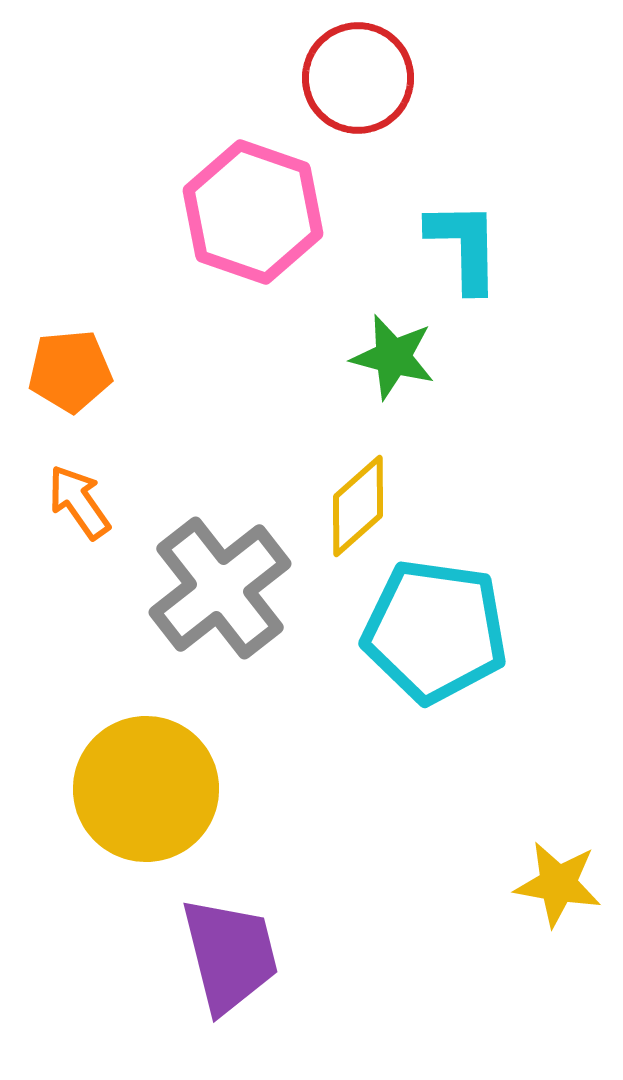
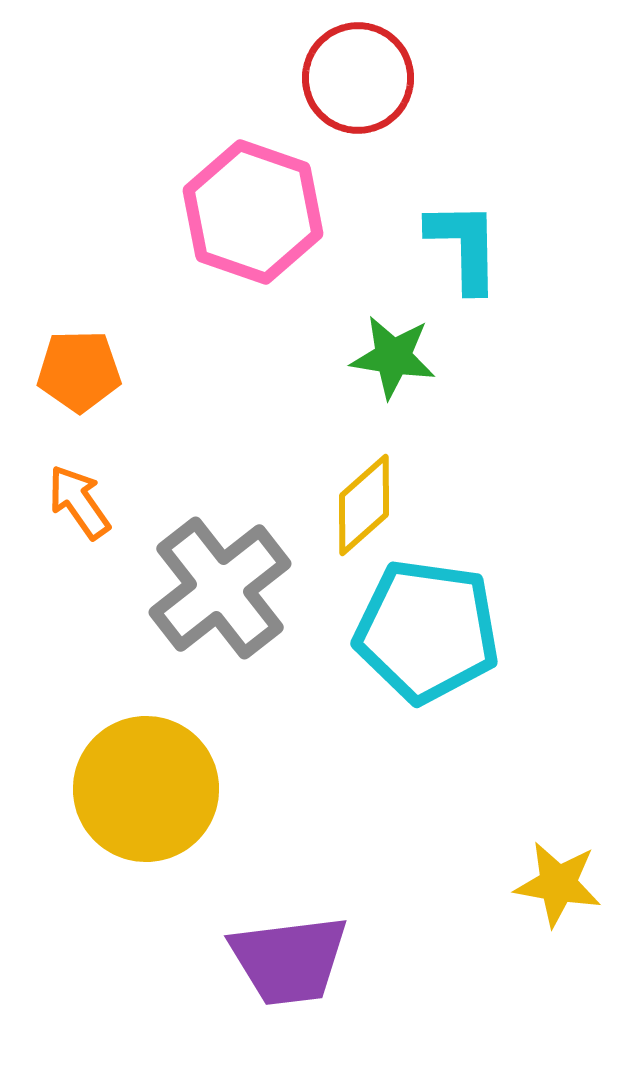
green star: rotated 6 degrees counterclockwise
orange pentagon: moved 9 px right; rotated 4 degrees clockwise
yellow diamond: moved 6 px right, 1 px up
cyan pentagon: moved 8 px left
purple trapezoid: moved 59 px right, 5 px down; rotated 97 degrees clockwise
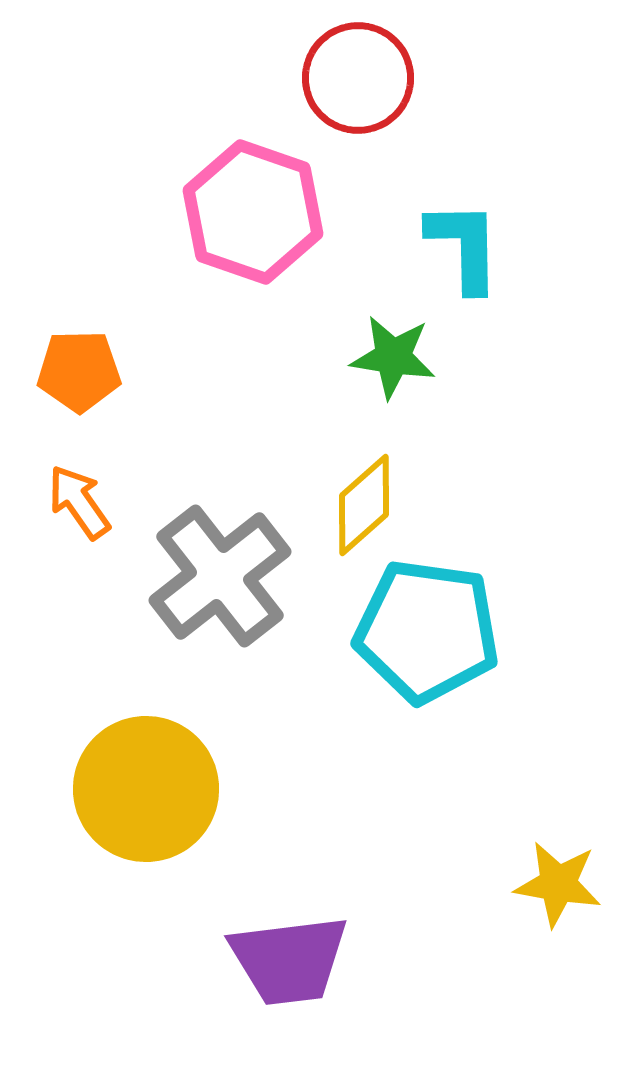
gray cross: moved 12 px up
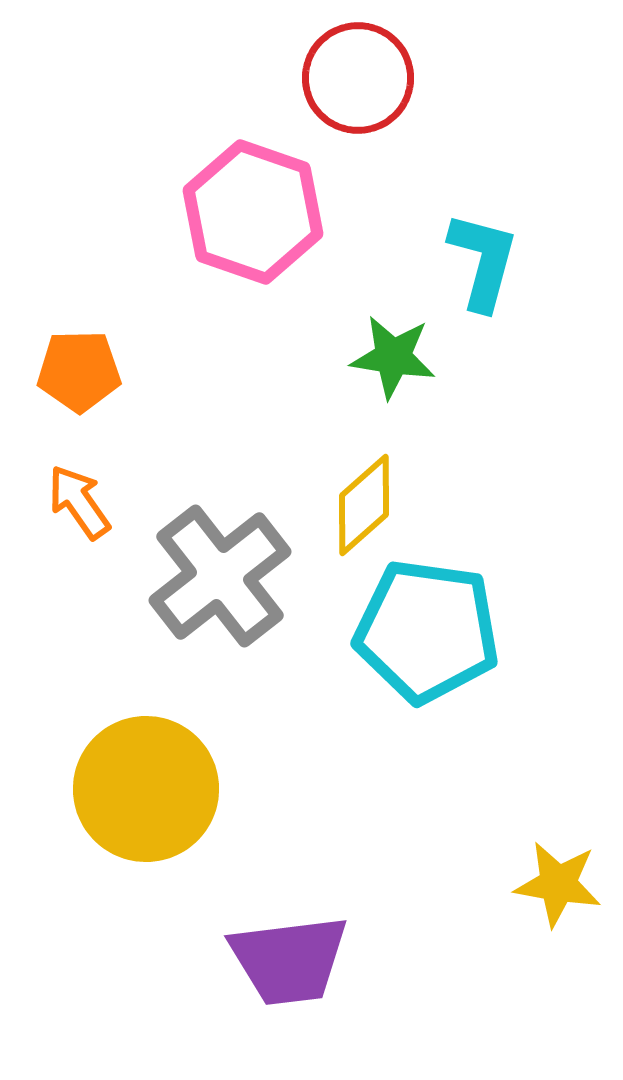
cyan L-shape: moved 19 px right, 15 px down; rotated 16 degrees clockwise
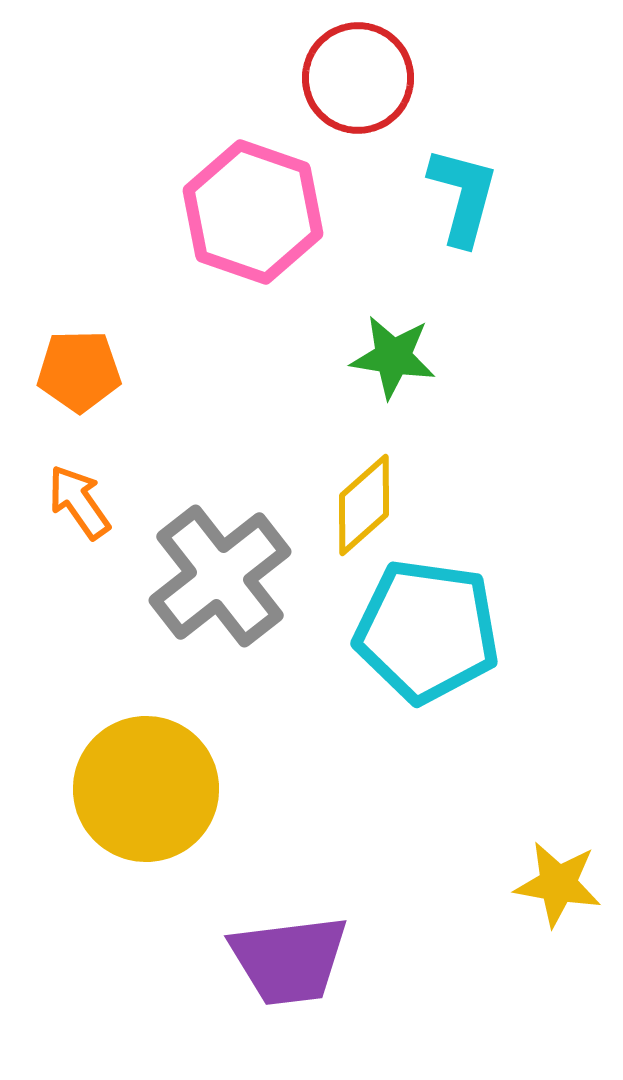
cyan L-shape: moved 20 px left, 65 px up
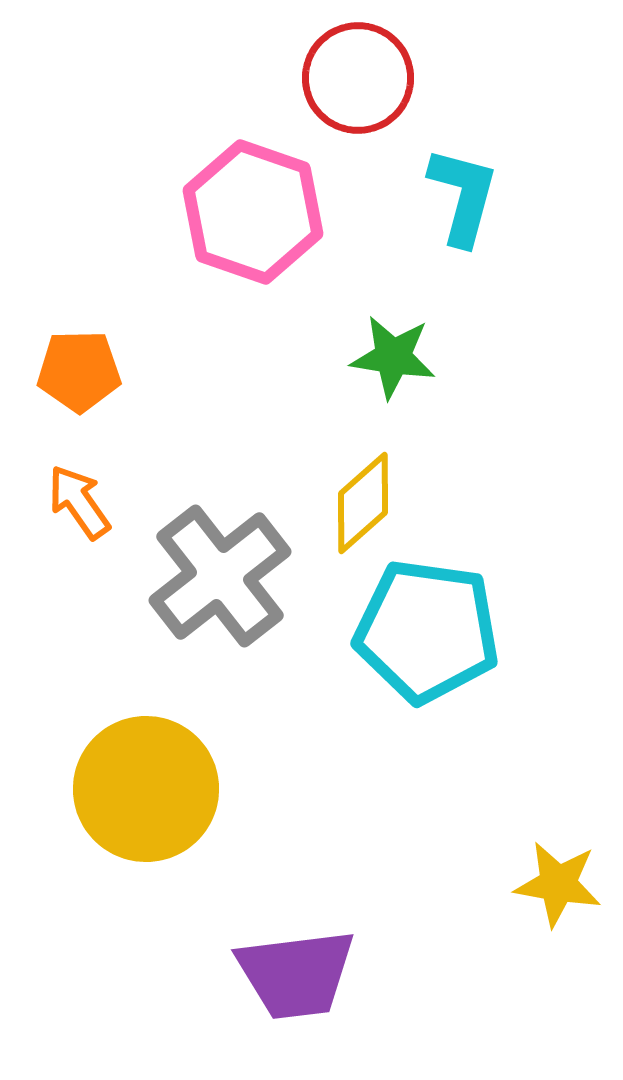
yellow diamond: moved 1 px left, 2 px up
purple trapezoid: moved 7 px right, 14 px down
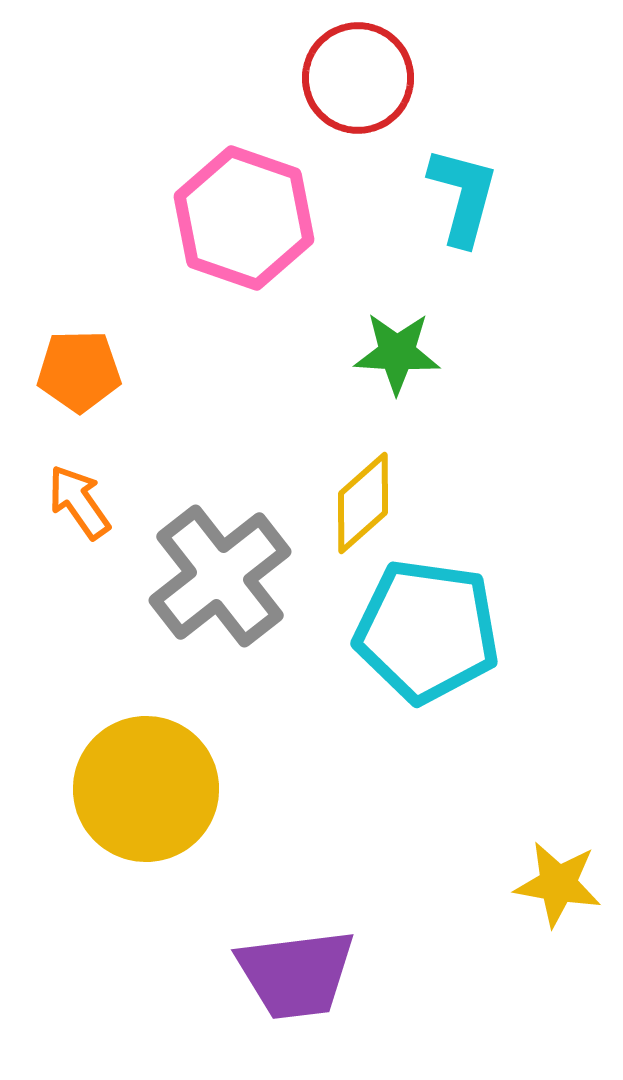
pink hexagon: moved 9 px left, 6 px down
green star: moved 4 px right, 4 px up; rotated 6 degrees counterclockwise
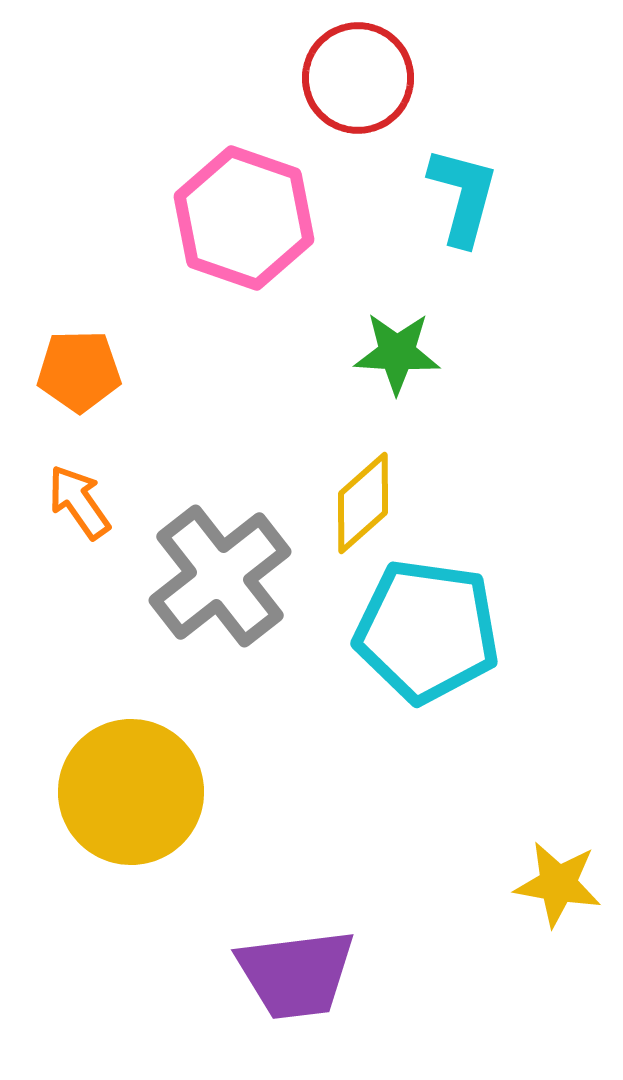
yellow circle: moved 15 px left, 3 px down
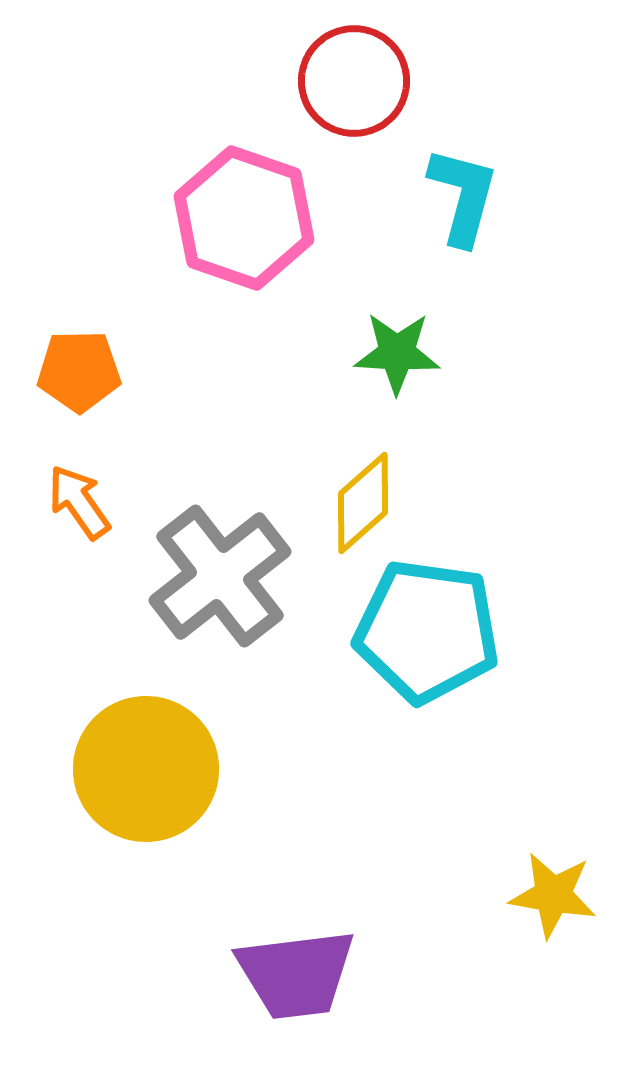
red circle: moved 4 px left, 3 px down
yellow circle: moved 15 px right, 23 px up
yellow star: moved 5 px left, 11 px down
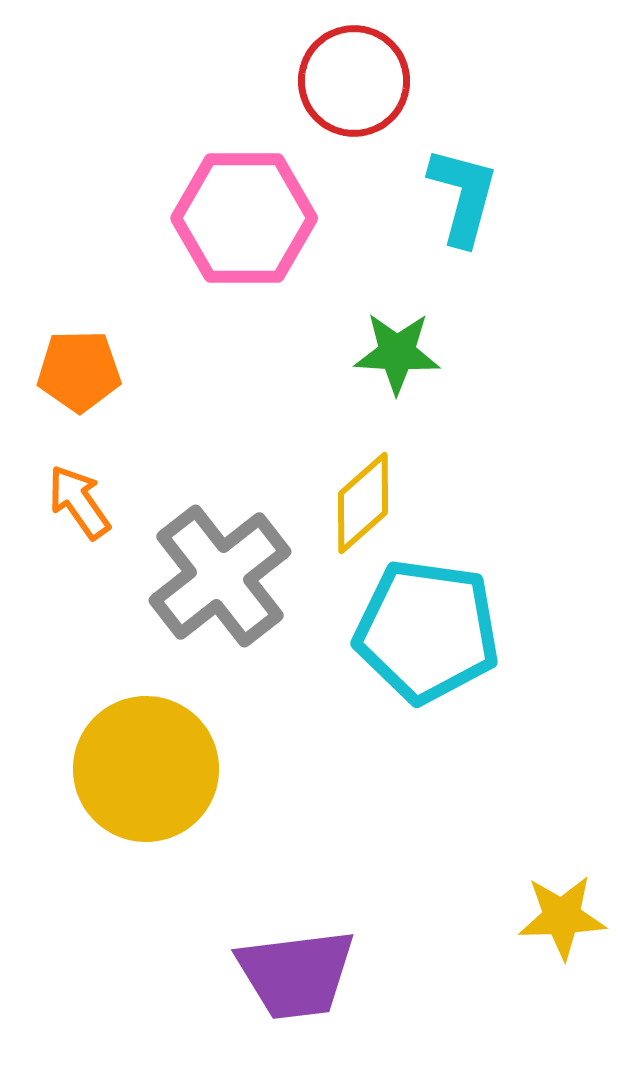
pink hexagon: rotated 19 degrees counterclockwise
yellow star: moved 9 px right, 22 px down; rotated 12 degrees counterclockwise
